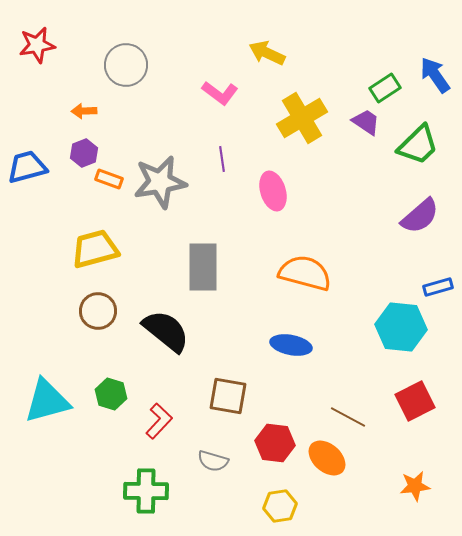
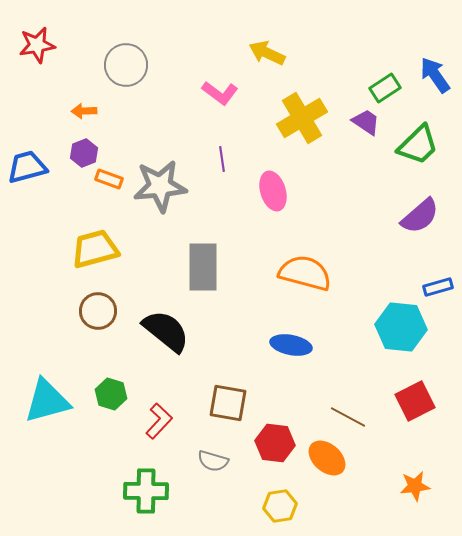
gray star: moved 4 px down; rotated 4 degrees clockwise
brown square: moved 7 px down
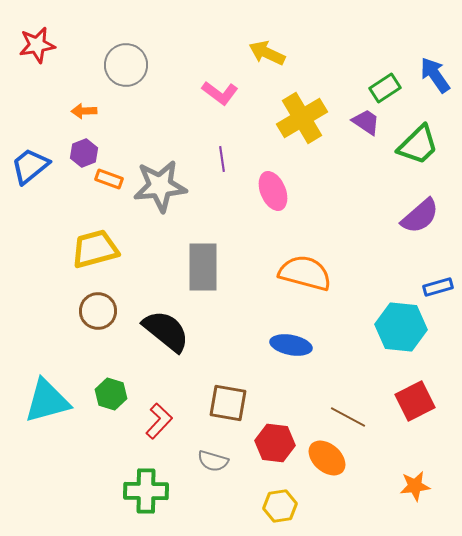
blue trapezoid: moved 3 px right, 1 px up; rotated 24 degrees counterclockwise
pink ellipse: rotated 6 degrees counterclockwise
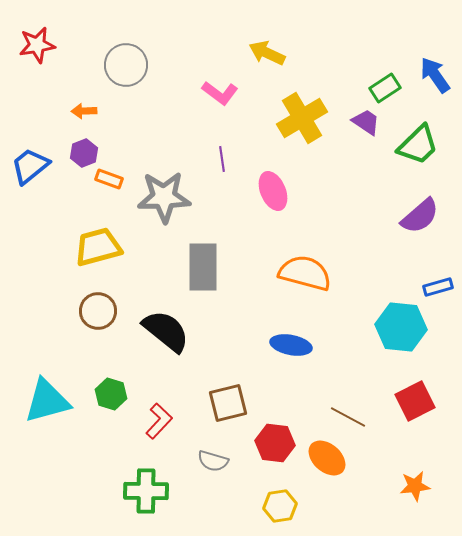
gray star: moved 4 px right, 11 px down; rotated 4 degrees clockwise
yellow trapezoid: moved 3 px right, 2 px up
brown square: rotated 24 degrees counterclockwise
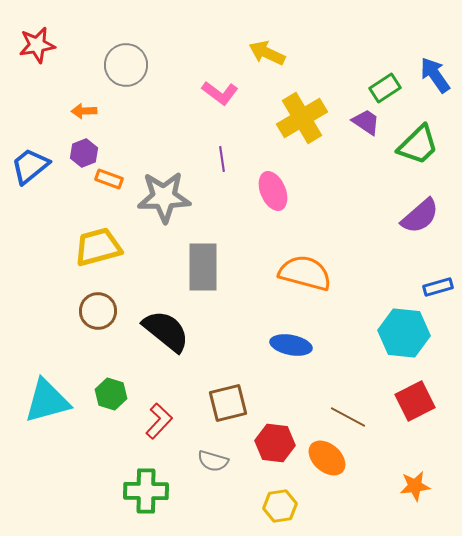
cyan hexagon: moved 3 px right, 6 px down
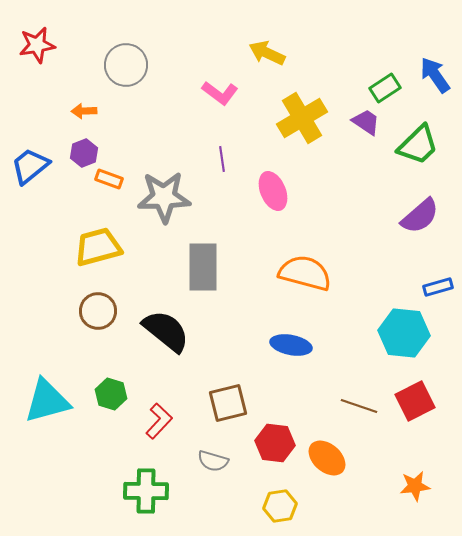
brown line: moved 11 px right, 11 px up; rotated 9 degrees counterclockwise
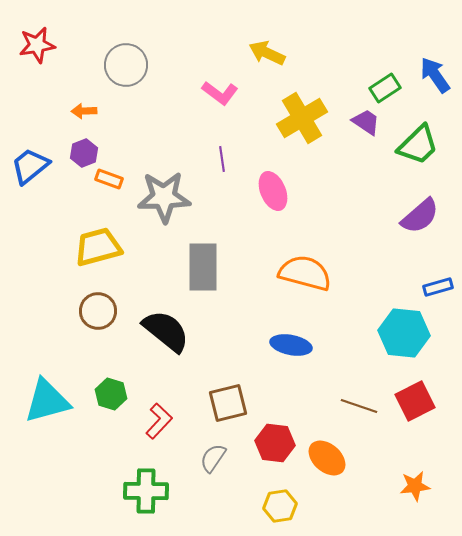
gray semicircle: moved 3 px up; rotated 108 degrees clockwise
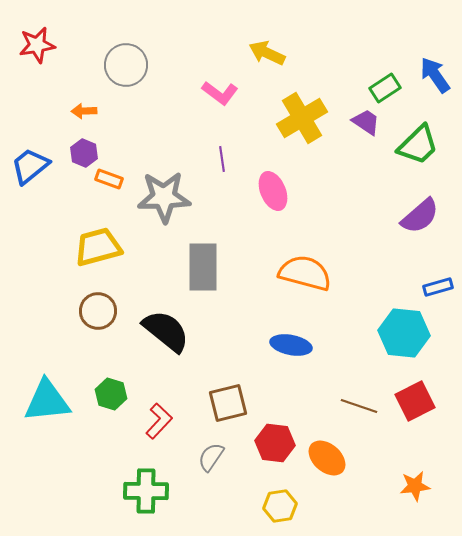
purple hexagon: rotated 16 degrees counterclockwise
cyan triangle: rotated 9 degrees clockwise
gray semicircle: moved 2 px left, 1 px up
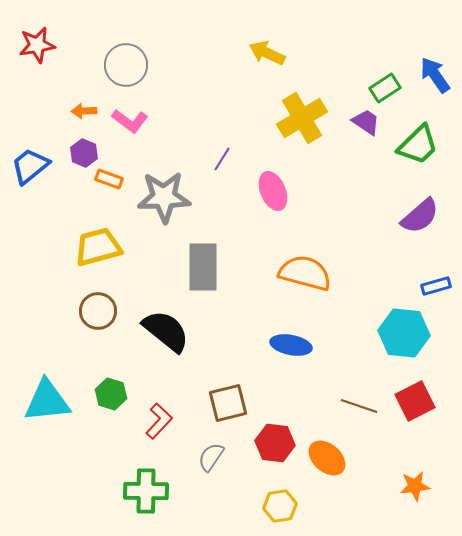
pink L-shape: moved 90 px left, 28 px down
purple line: rotated 40 degrees clockwise
blue rectangle: moved 2 px left, 1 px up
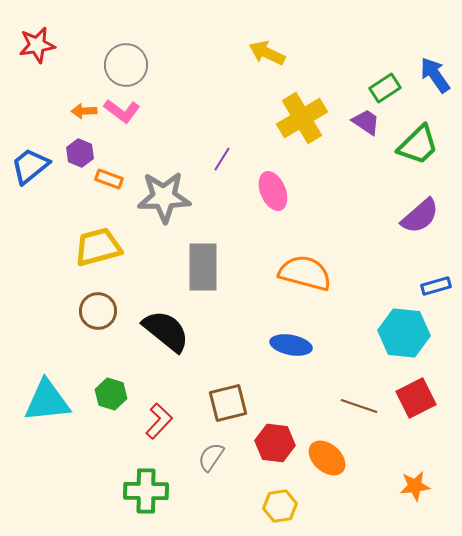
pink L-shape: moved 8 px left, 10 px up
purple hexagon: moved 4 px left
red square: moved 1 px right, 3 px up
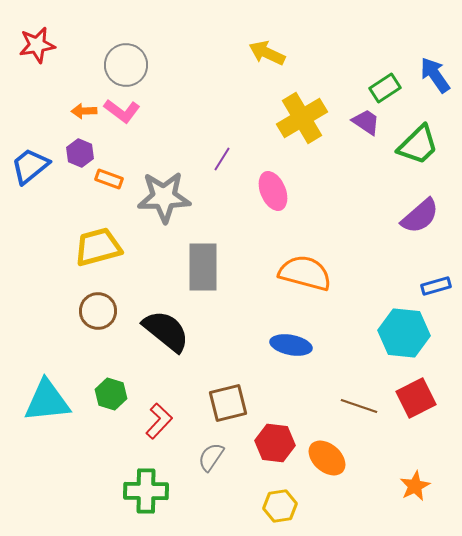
orange star: rotated 20 degrees counterclockwise
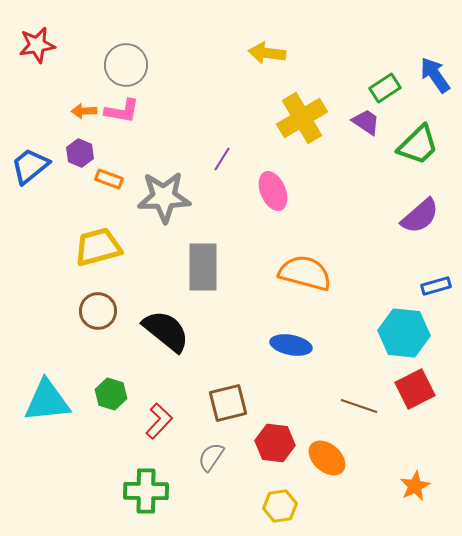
yellow arrow: rotated 18 degrees counterclockwise
pink L-shape: rotated 27 degrees counterclockwise
red square: moved 1 px left, 9 px up
